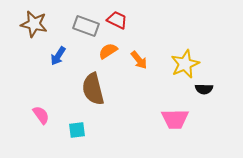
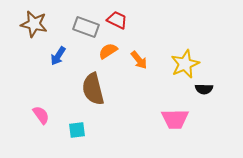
gray rectangle: moved 1 px down
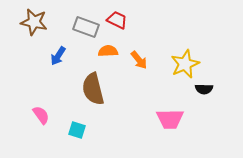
brown star: moved 2 px up
orange semicircle: rotated 30 degrees clockwise
pink trapezoid: moved 5 px left
cyan square: rotated 24 degrees clockwise
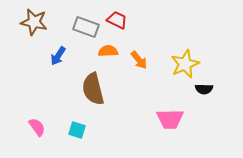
pink semicircle: moved 4 px left, 12 px down
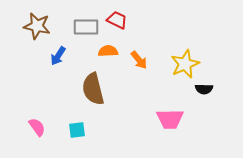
brown star: moved 3 px right, 4 px down
gray rectangle: rotated 20 degrees counterclockwise
cyan square: rotated 24 degrees counterclockwise
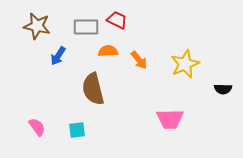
black semicircle: moved 19 px right
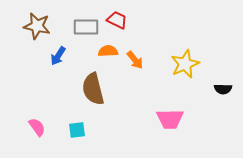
orange arrow: moved 4 px left
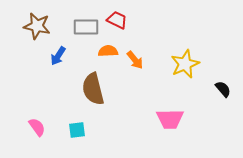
black semicircle: rotated 132 degrees counterclockwise
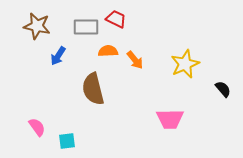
red trapezoid: moved 1 px left, 1 px up
cyan square: moved 10 px left, 11 px down
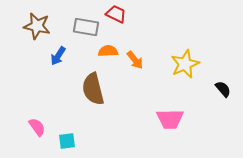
red trapezoid: moved 5 px up
gray rectangle: rotated 10 degrees clockwise
